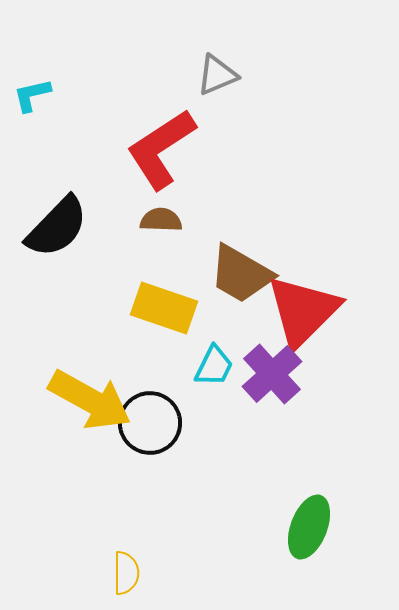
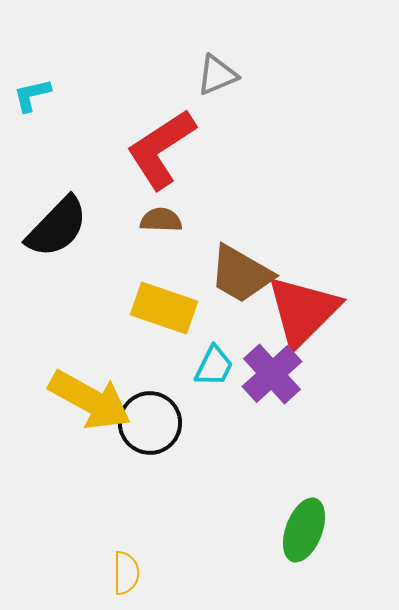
green ellipse: moved 5 px left, 3 px down
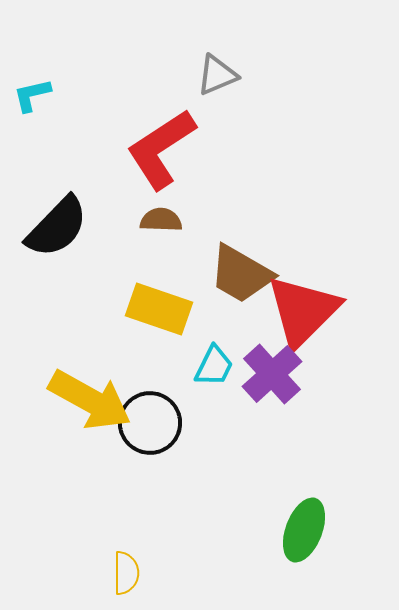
yellow rectangle: moved 5 px left, 1 px down
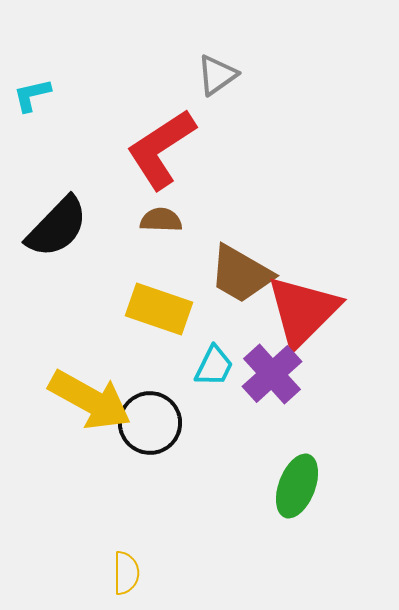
gray triangle: rotated 12 degrees counterclockwise
green ellipse: moved 7 px left, 44 px up
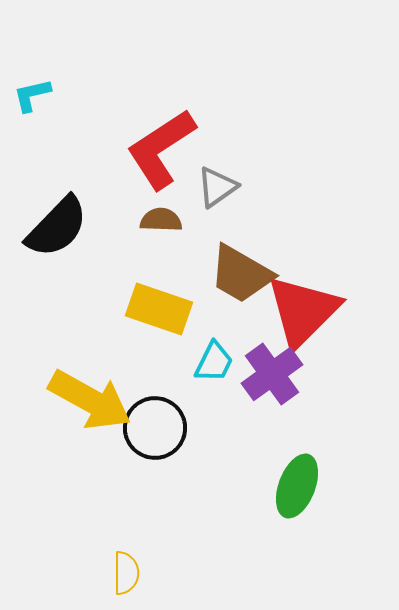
gray triangle: moved 112 px down
cyan trapezoid: moved 4 px up
purple cross: rotated 6 degrees clockwise
black circle: moved 5 px right, 5 px down
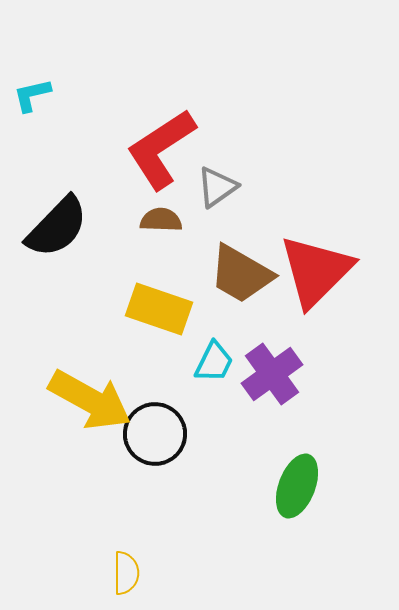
red triangle: moved 13 px right, 40 px up
black circle: moved 6 px down
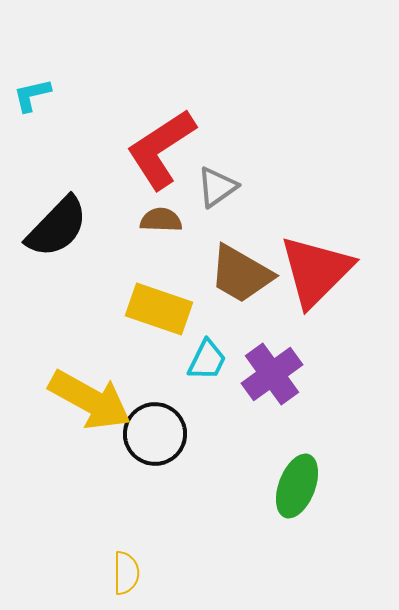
cyan trapezoid: moved 7 px left, 2 px up
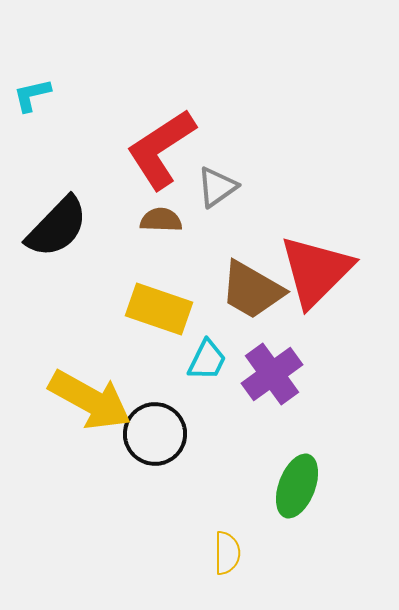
brown trapezoid: moved 11 px right, 16 px down
yellow semicircle: moved 101 px right, 20 px up
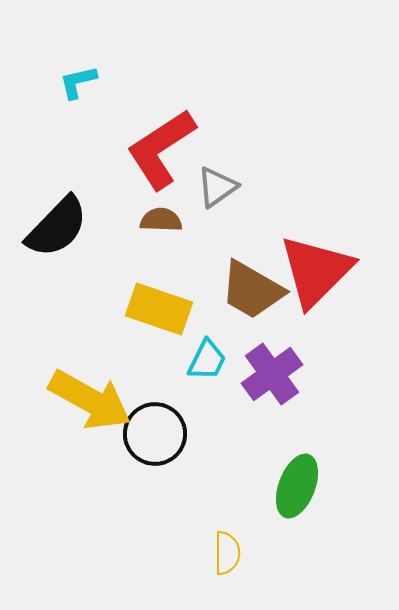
cyan L-shape: moved 46 px right, 13 px up
